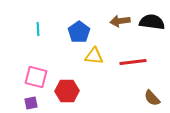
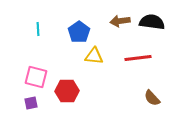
red line: moved 5 px right, 4 px up
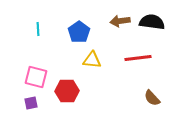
yellow triangle: moved 2 px left, 4 px down
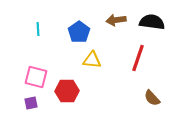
brown arrow: moved 4 px left, 1 px up
red line: rotated 64 degrees counterclockwise
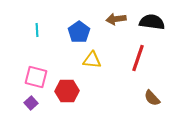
brown arrow: moved 1 px up
cyan line: moved 1 px left, 1 px down
purple square: rotated 32 degrees counterclockwise
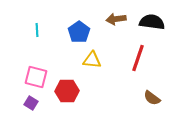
brown semicircle: rotated 12 degrees counterclockwise
purple square: rotated 16 degrees counterclockwise
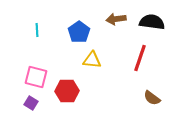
red line: moved 2 px right
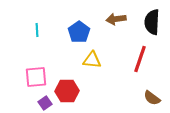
black semicircle: rotated 95 degrees counterclockwise
red line: moved 1 px down
pink square: rotated 20 degrees counterclockwise
purple square: moved 14 px right; rotated 24 degrees clockwise
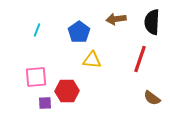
cyan line: rotated 24 degrees clockwise
purple square: rotated 32 degrees clockwise
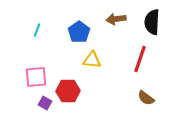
red hexagon: moved 1 px right
brown semicircle: moved 6 px left
purple square: rotated 32 degrees clockwise
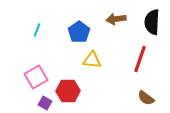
pink square: rotated 25 degrees counterclockwise
